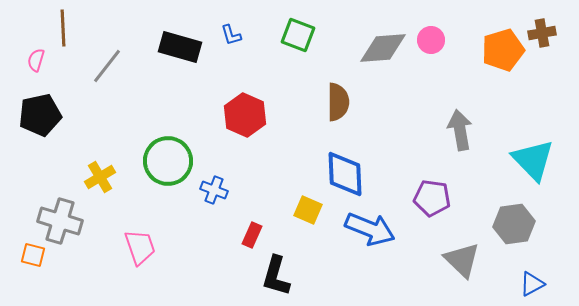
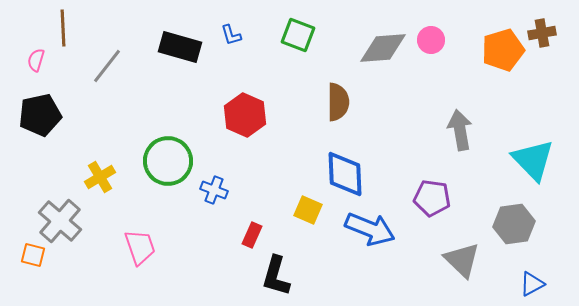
gray cross: rotated 24 degrees clockwise
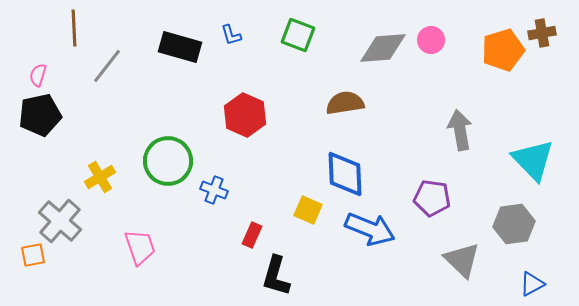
brown line: moved 11 px right
pink semicircle: moved 2 px right, 15 px down
brown semicircle: moved 7 px right, 1 px down; rotated 99 degrees counterclockwise
orange square: rotated 25 degrees counterclockwise
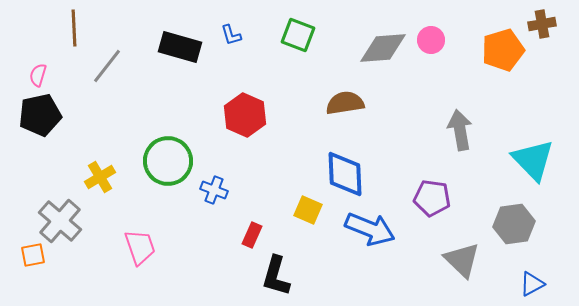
brown cross: moved 9 px up
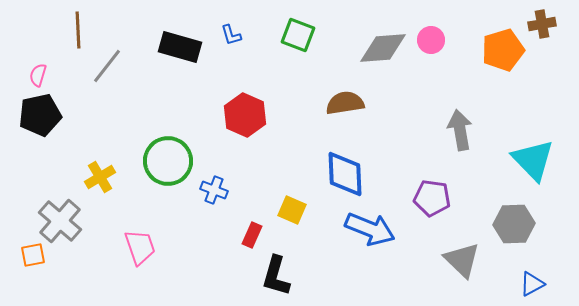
brown line: moved 4 px right, 2 px down
yellow square: moved 16 px left
gray hexagon: rotated 6 degrees clockwise
